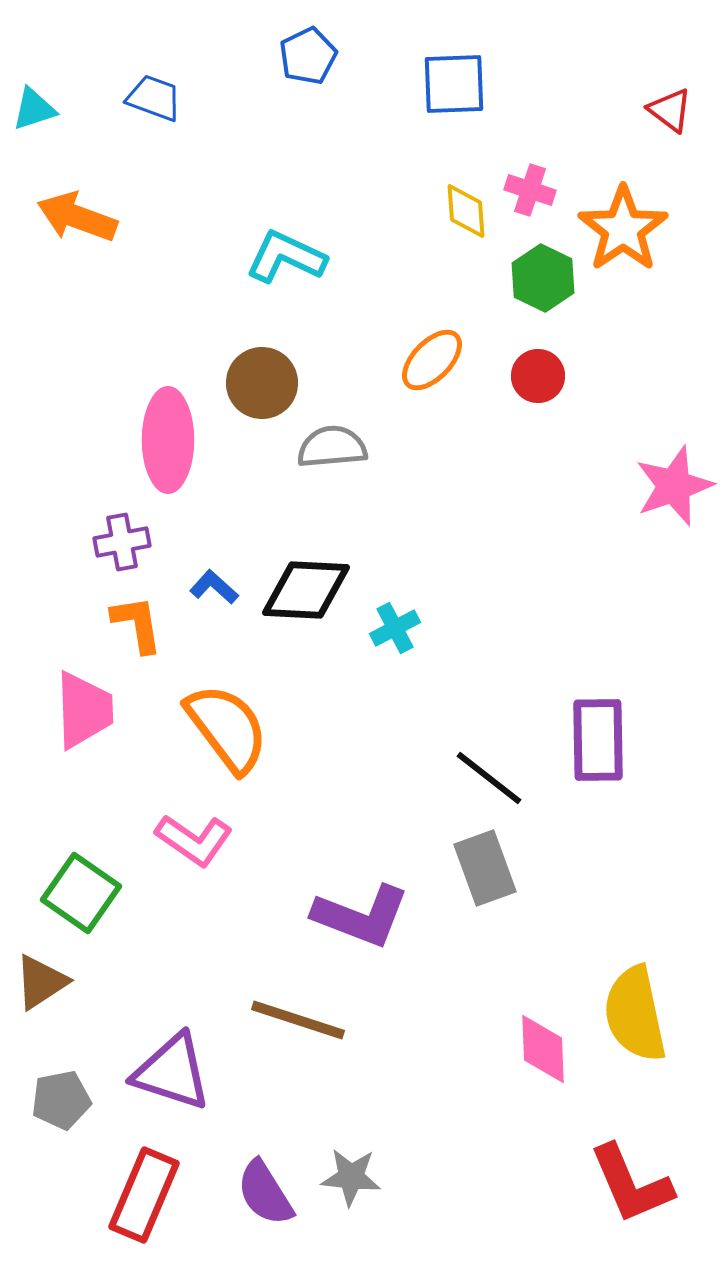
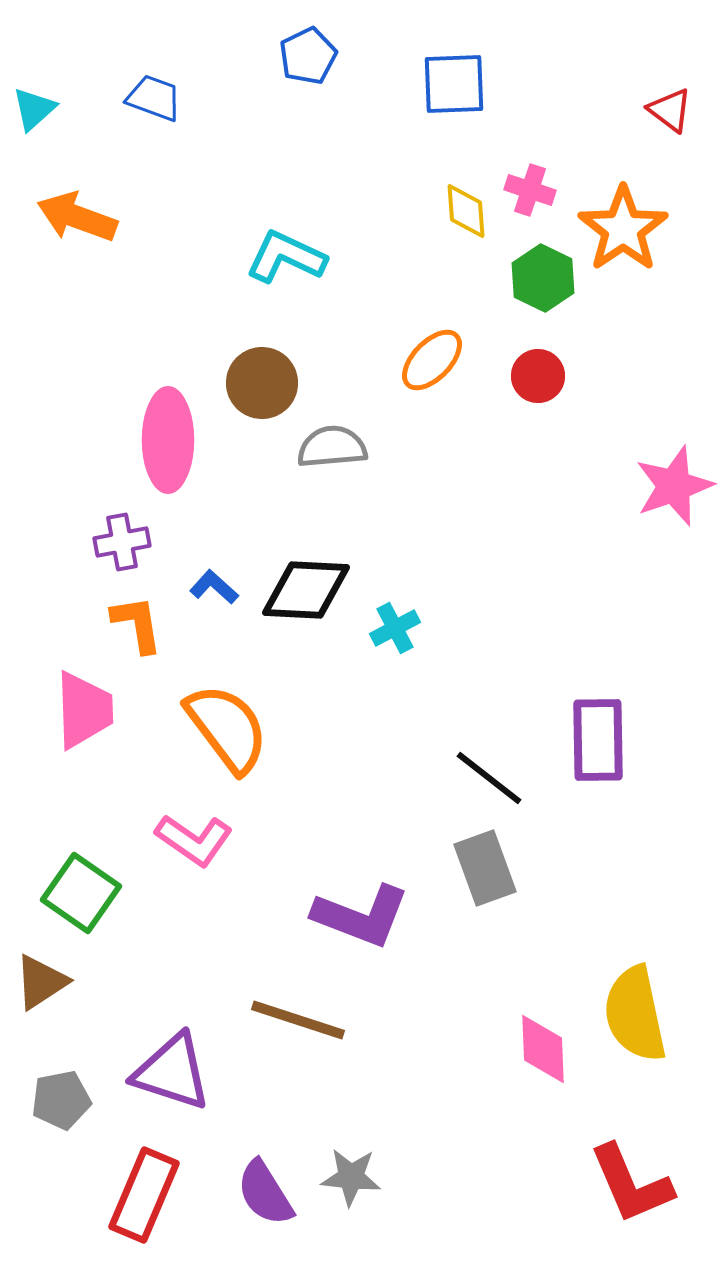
cyan triangle: rotated 24 degrees counterclockwise
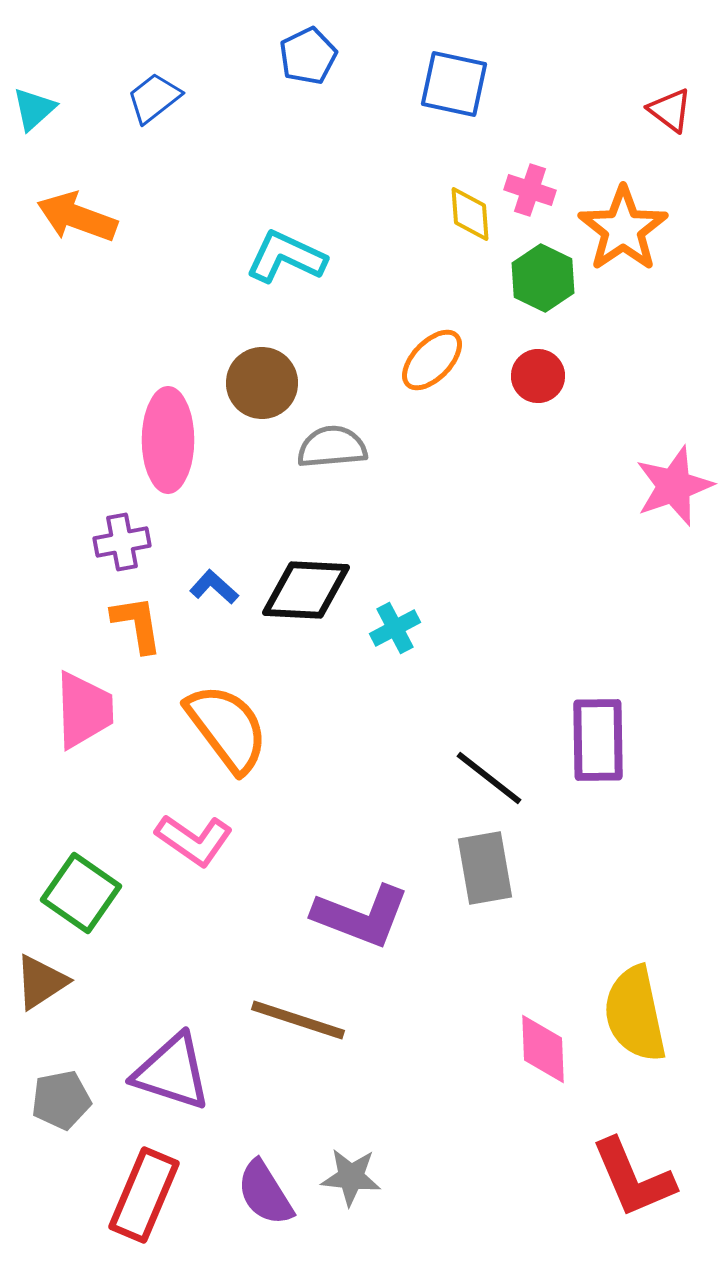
blue square: rotated 14 degrees clockwise
blue trapezoid: rotated 58 degrees counterclockwise
yellow diamond: moved 4 px right, 3 px down
gray rectangle: rotated 10 degrees clockwise
red L-shape: moved 2 px right, 6 px up
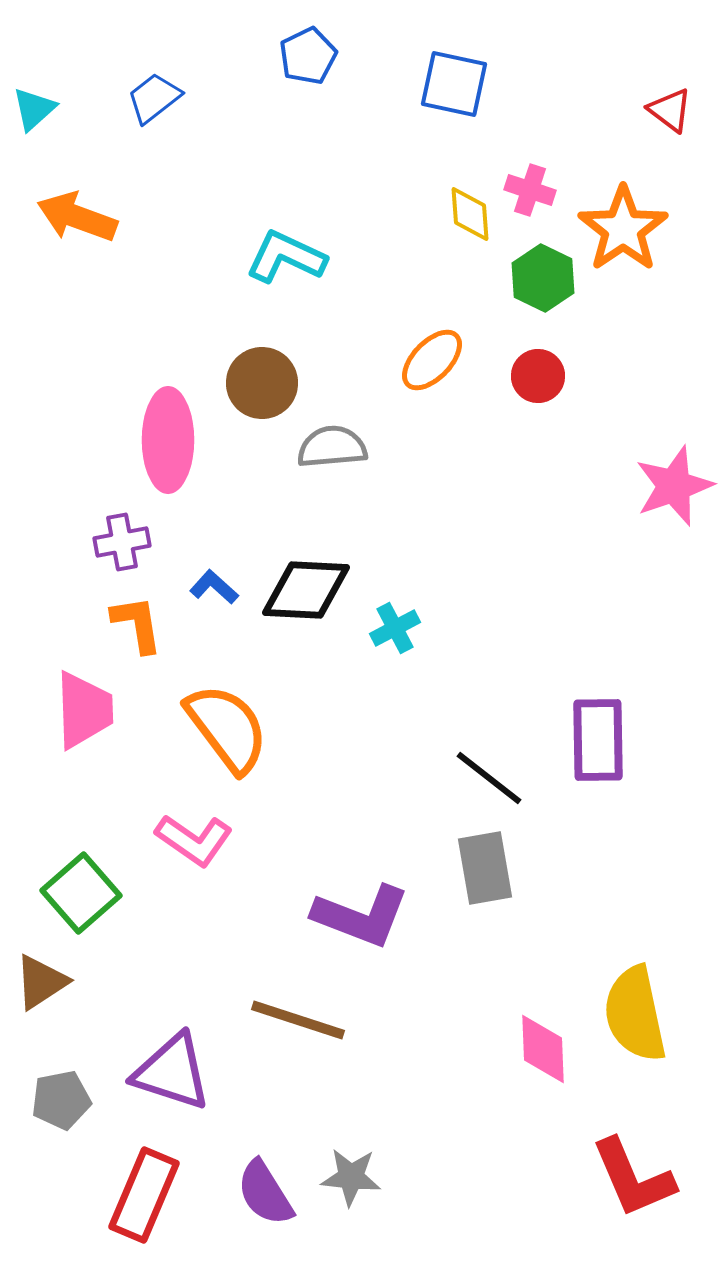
green square: rotated 14 degrees clockwise
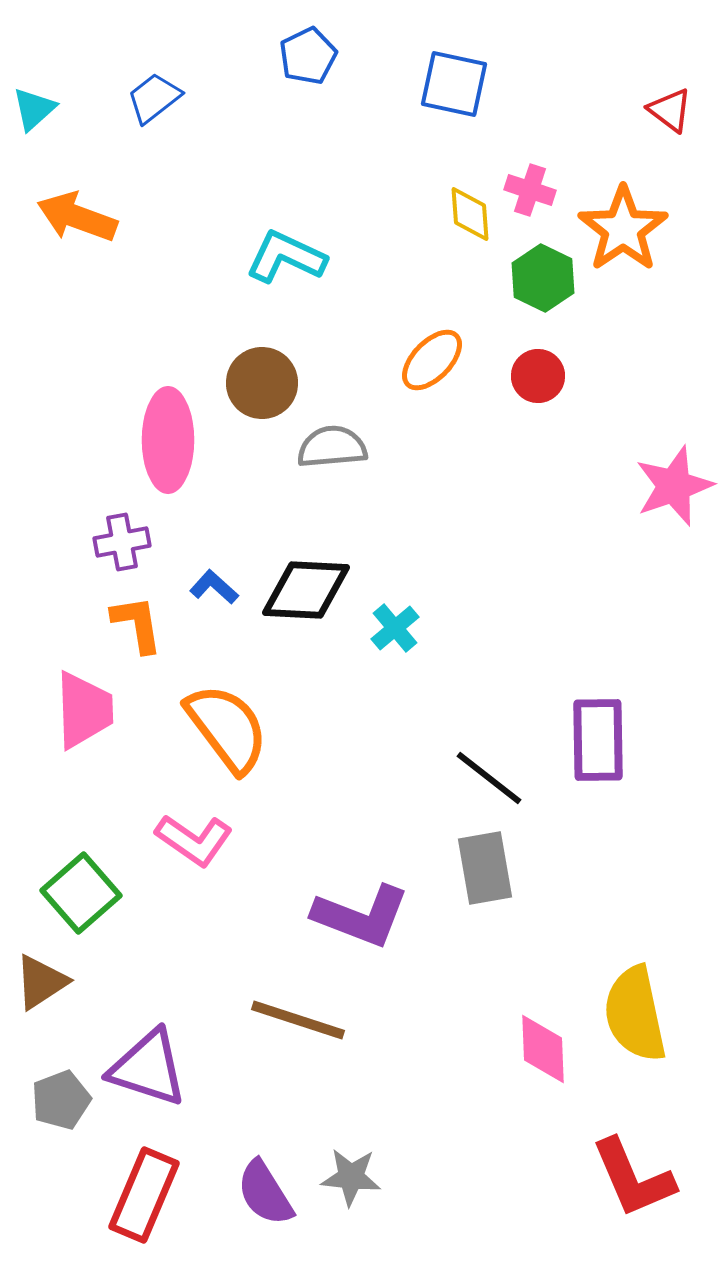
cyan cross: rotated 12 degrees counterclockwise
purple triangle: moved 24 px left, 4 px up
gray pentagon: rotated 10 degrees counterclockwise
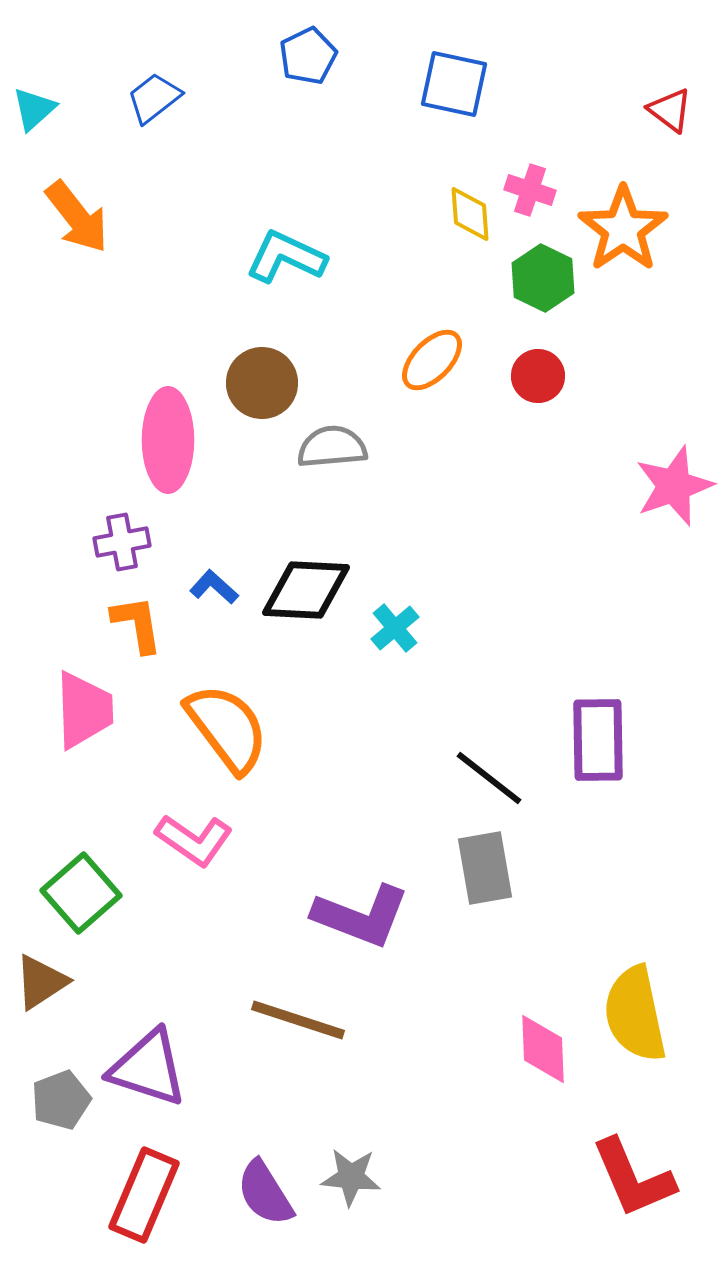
orange arrow: rotated 148 degrees counterclockwise
